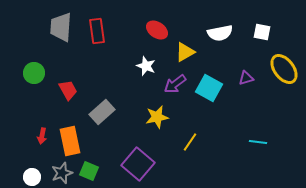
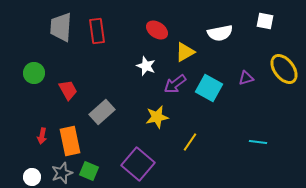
white square: moved 3 px right, 11 px up
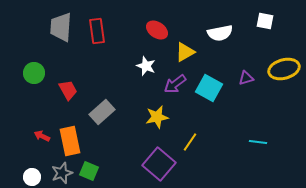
yellow ellipse: rotated 68 degrees counterclockwise
red arrow: rotated 105 degrees clockwise
purple square: moved 21 px right
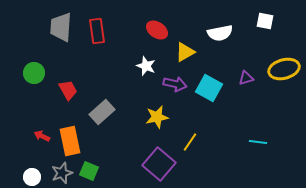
purple arrow: rotated 130 degrees counterclockwise
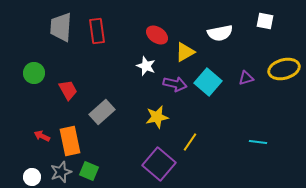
red ellipse: moved 5 px down
cyan square: moved 1 px left, 6 px up; rotated 12 degrees clockwise
gray star: moved 1 px left, 1 px up
